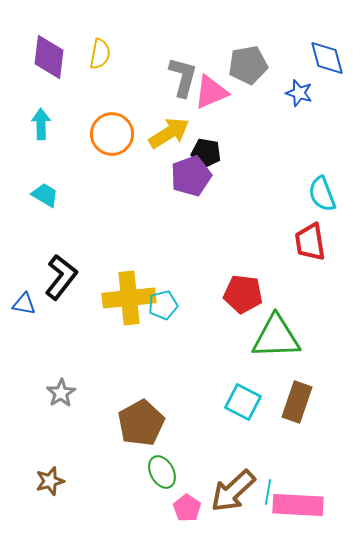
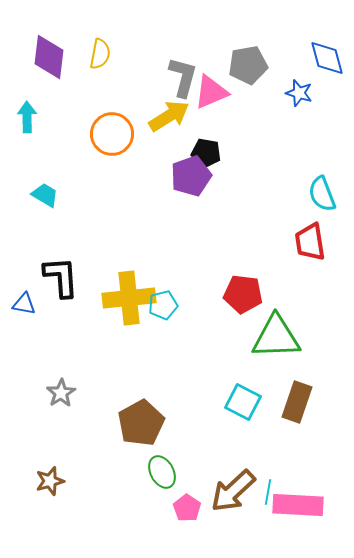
cyan arrow: moved 14 px left, 7 px up
yellow arrow: moved 17 px up
black L-shape: rotated 42 degrees counterclockwise
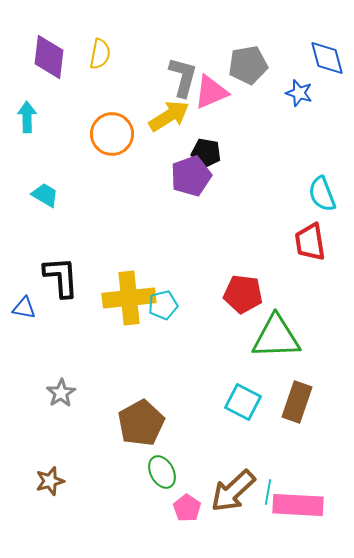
blue triangle: moved 4 px down
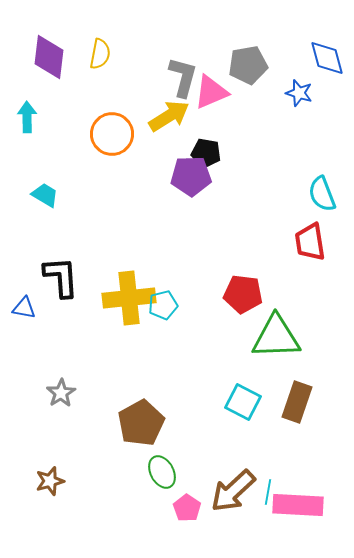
purple pentagon: rotated 18 degrees clockwise
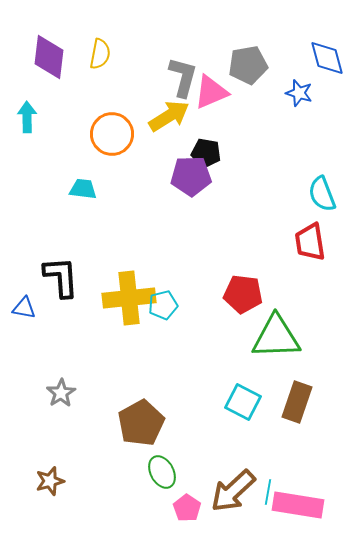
cyan trapezoid: moved 38 px right, 6 px up; rotated 24 degrees counterclockwise
pink rectangle: rotated 6 degrees clockwise
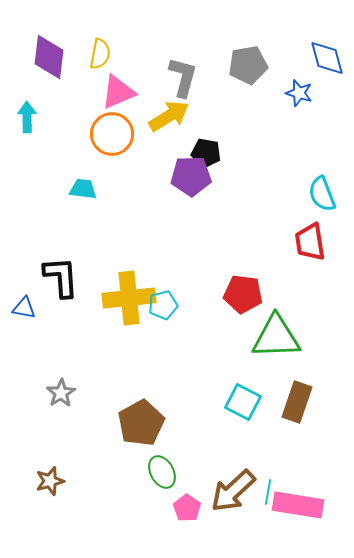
pink triangle: moved 93 px left
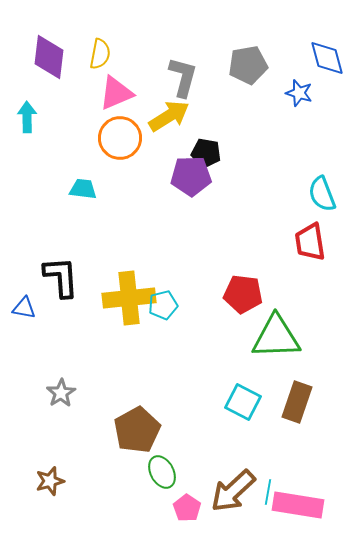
pink triangle: moved 2 px left, 1 px down
orange circle: moved 8 px right, 4 px down
brown pentagon: moved 4 px left, 7 px down
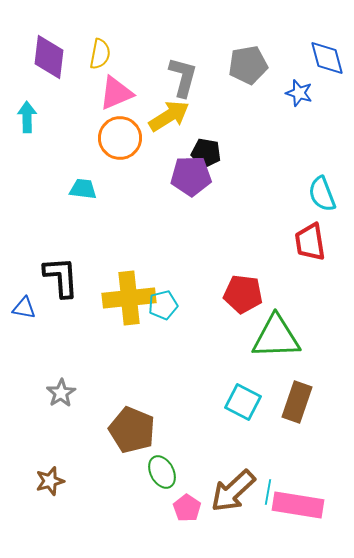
brown pentagon: moved 5 px left; rotated 21 degrees counterclockwise
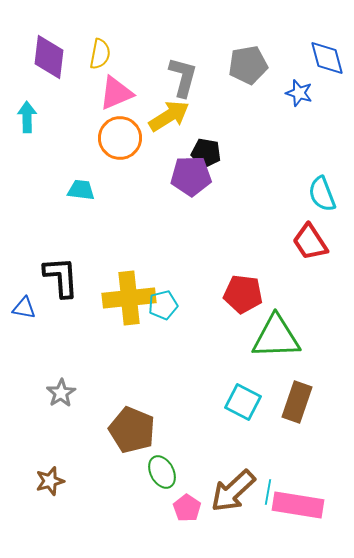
cyan trapezoid: moved 2 px left, 1 px down
red trapezoid: rotated 24 degrees counterclockwise
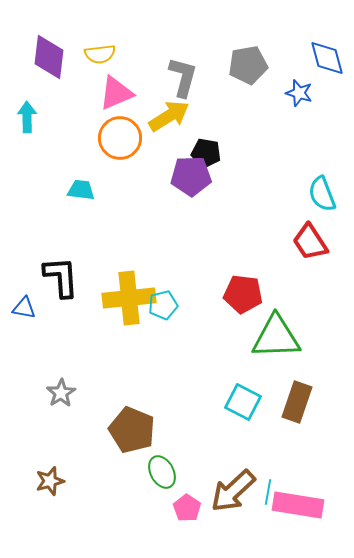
yellow semicircle: rotated 72 degrees clockwise
